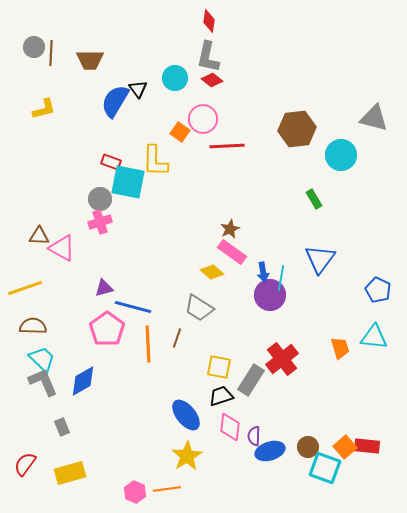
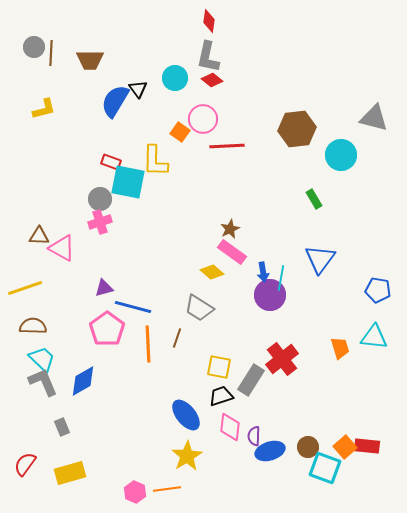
blue pentagon at (378, 290): rotated 15 degrees counterclockwise
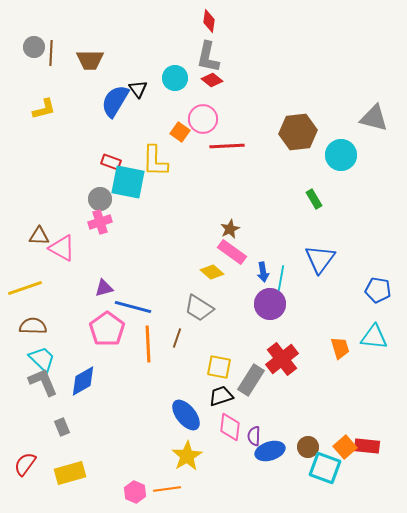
brown hexagon at (297, 129): moved 1 px right, 3 px down
purple circle at (270, 295): moved 9 px down
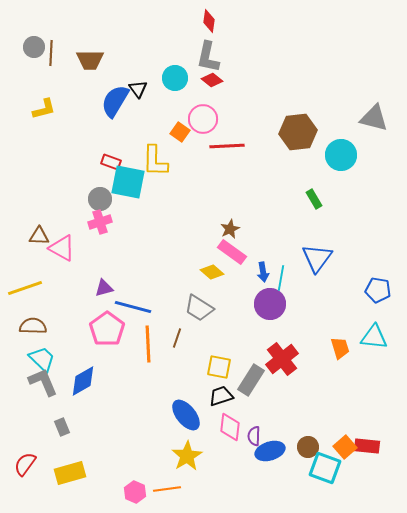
blue triangle at (320, 259): moved 3 px left, 1 px up
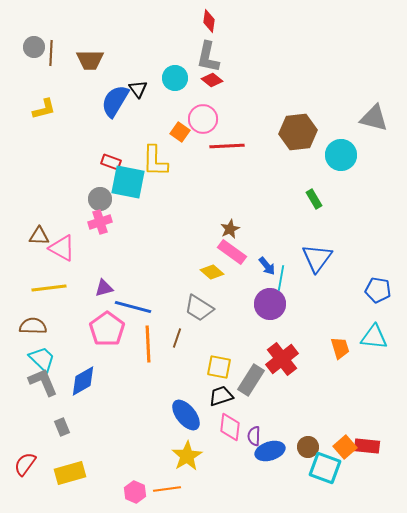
blue arrow at (263, 272): moved 4 px right, 6 px up; rotated 30 degrees counterclockwise
yellow line at (25, 288): moved 24 px right; rotated 12 degrees clockwise
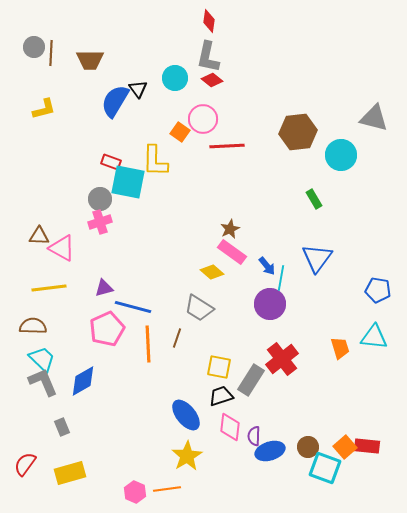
pink pentagon at (107, 329): rotated 12 degrees clockwise
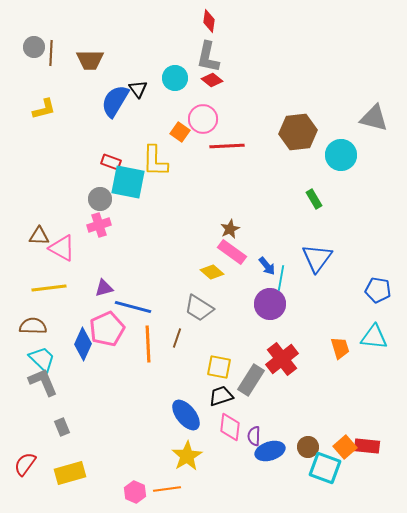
pink cross at (100, 222): moved 1 px left, 3 px down
blue diamond at (83, 381): moved 37 px up; rotated 36 degrees counterclockwise
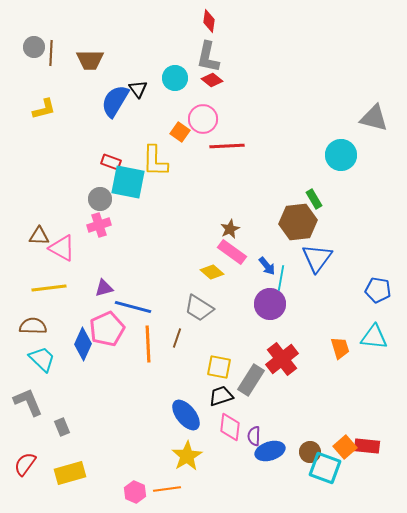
brown hexagon at (298, 132): moved 90 px down
gray L-shape at (43, 382): moved 15 px left, 20 px down
brown circle at (308, 447): moved 2 px right, 5 px down
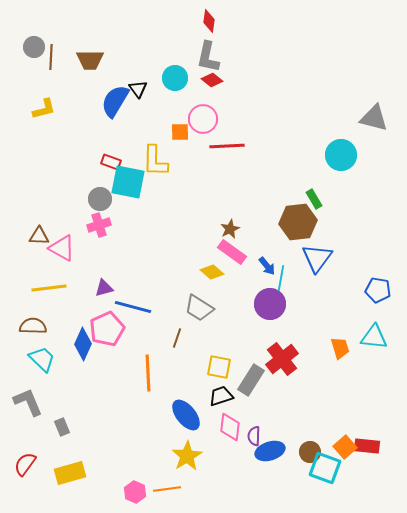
brown line at (51, 53): moved 4 px down
orange square at (180, 132): rotated 36 degrees counterclockwise
orange line at (148, 344): moved 29 px down
